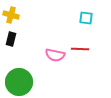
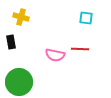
yellow cross: moved 10 px right, 2 px down
black rectangle: moved 3 px down; rotated 24 degrees counterclockwise
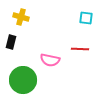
black rectangle: rotated 24 degrees clockwise
pink semicircle: moved 5 px left, 5 px down
green circle: moved 4 px right, 2 px up
